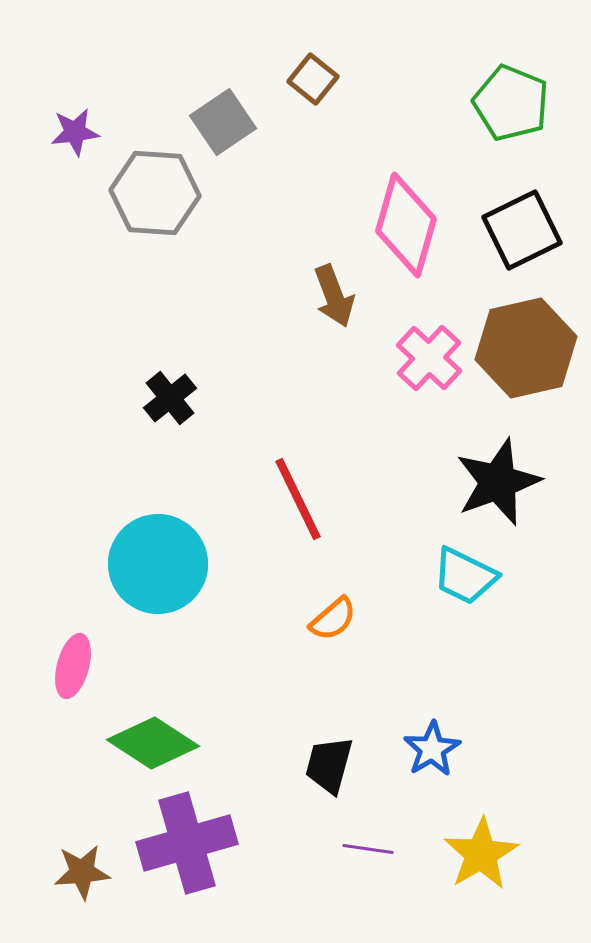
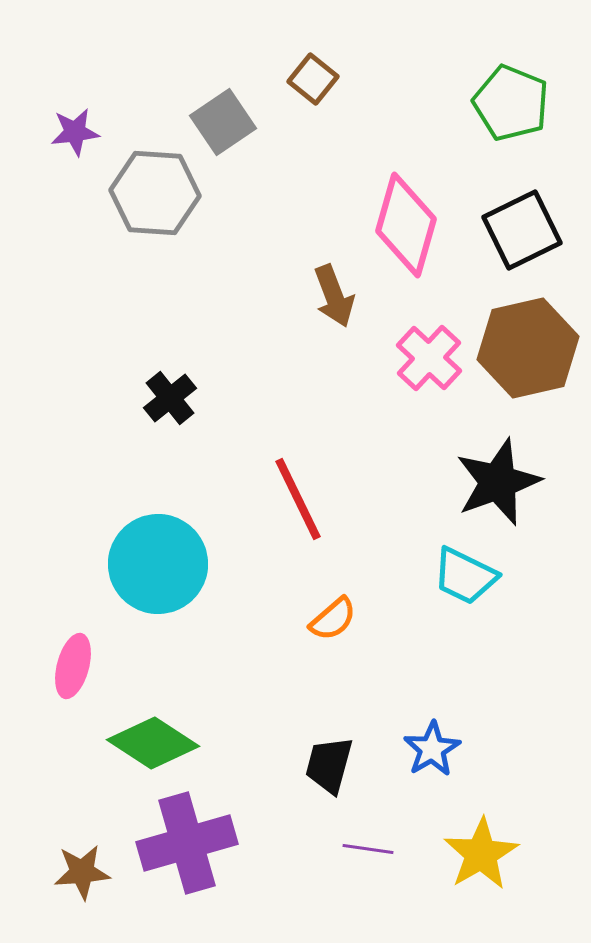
brown hexagon: moved 2 px right
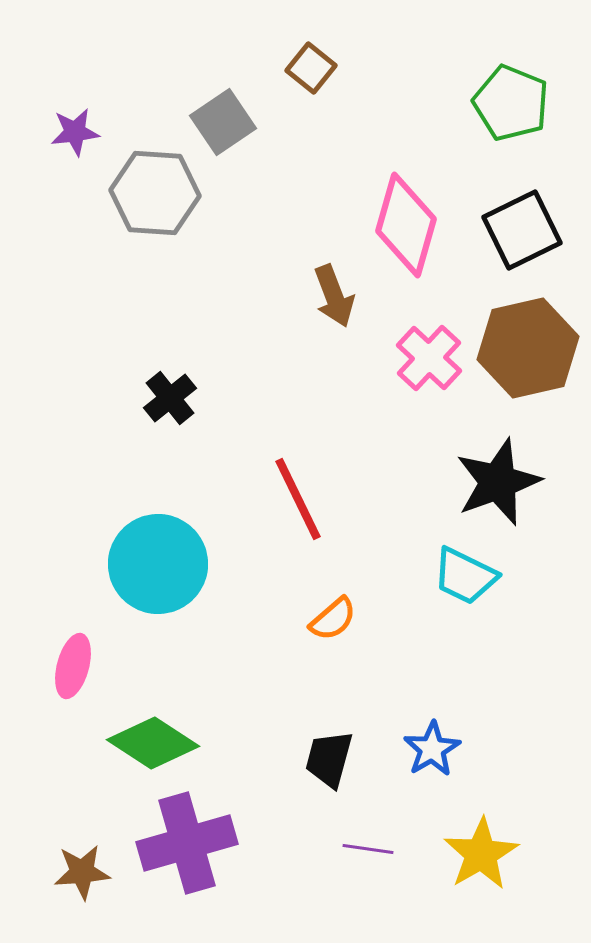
brown square: moved 2 px left, 11 px up
black trapezoid: moved 6 px up
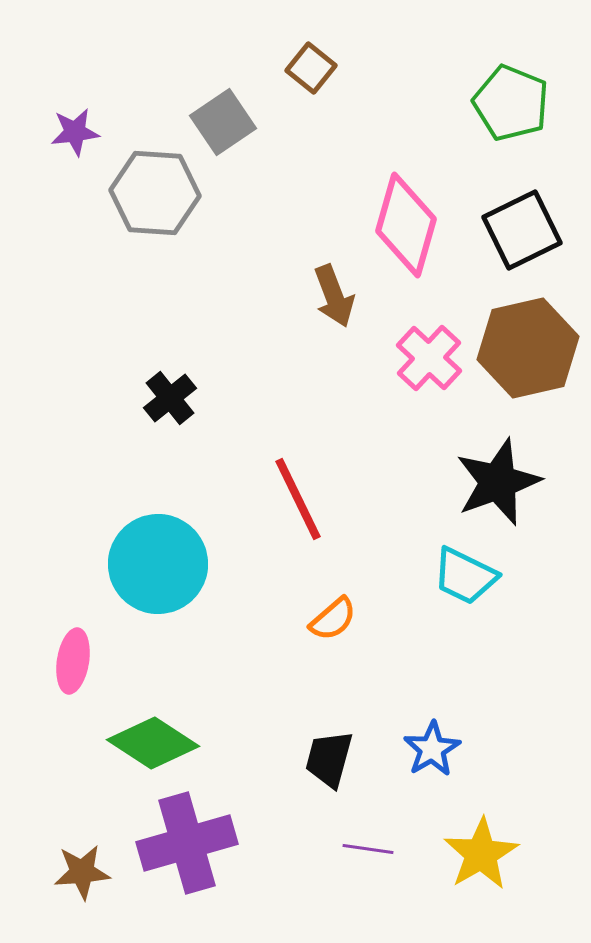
pink ellipse: moved 5 px up; rotated 6 degrees counterclockwise
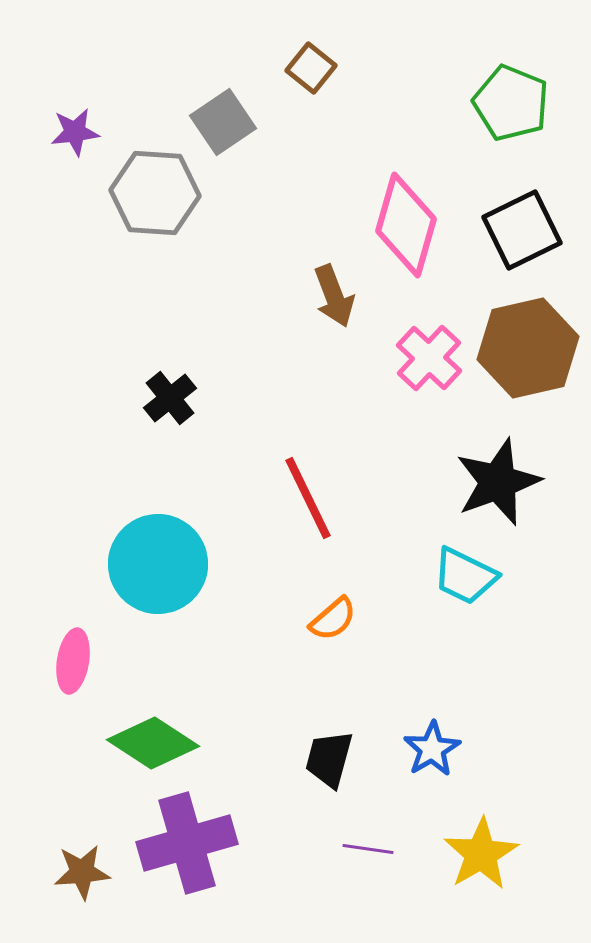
red line: moved 10 px right, 1 px up
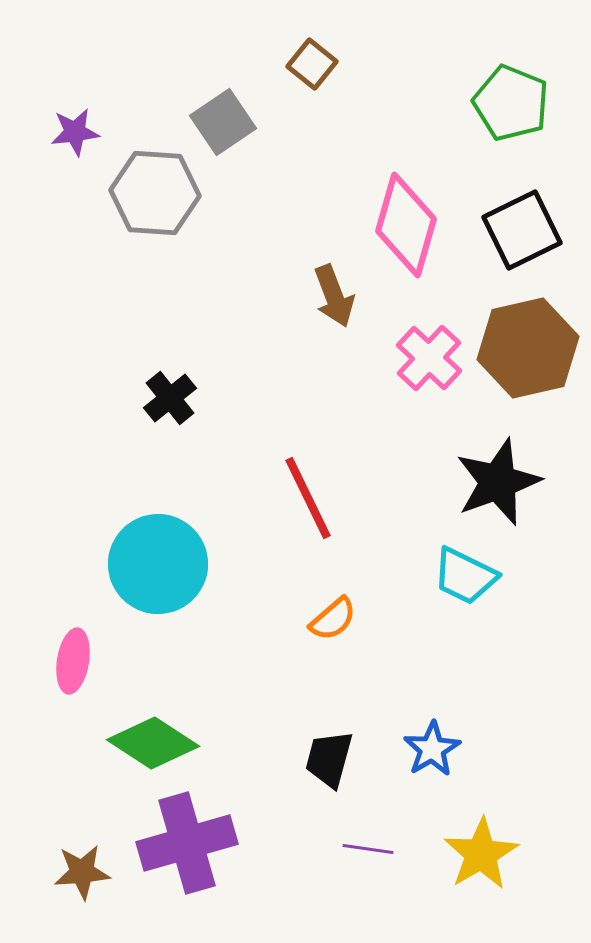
brown square: moved 1 px right, 4 px up
